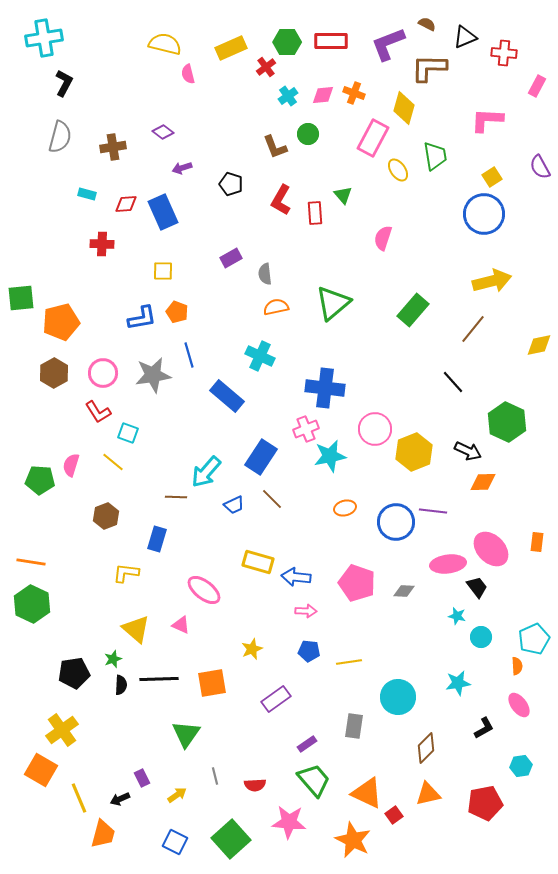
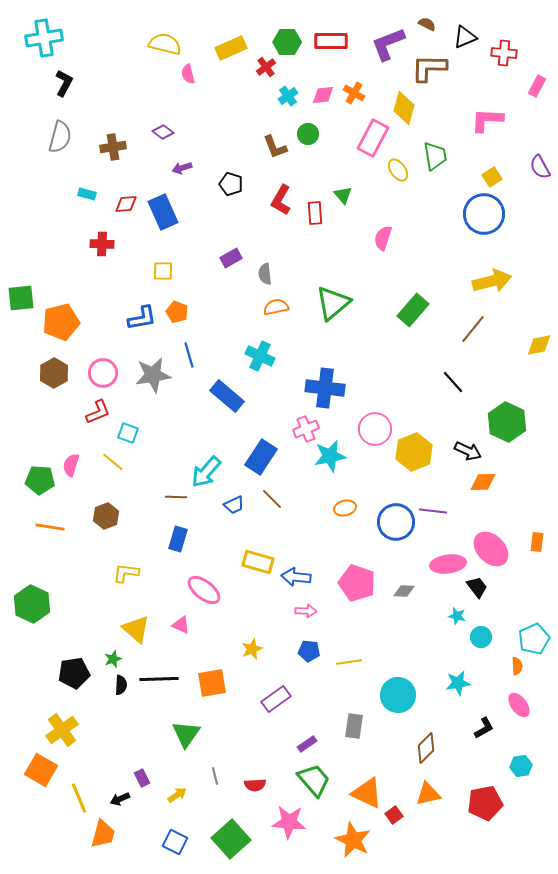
orange cross at (354, 93): rotated 10 degrees clockwise
red L-shape at (98, 412): rotated 80 degrees counterclockwise
blue rectangle at (157, 539): moved 21 px right
orange line at (31, 562): moved 19 px right, 35 px up
cyan circle at (398, 697): moved 2 px up
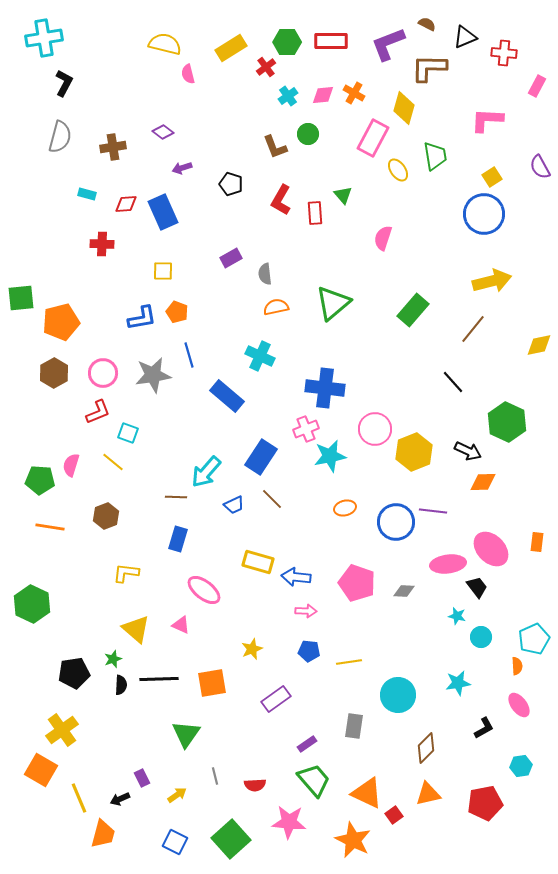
yellow rectangle at (231, 48): rotated 8 degrees counterclockwise
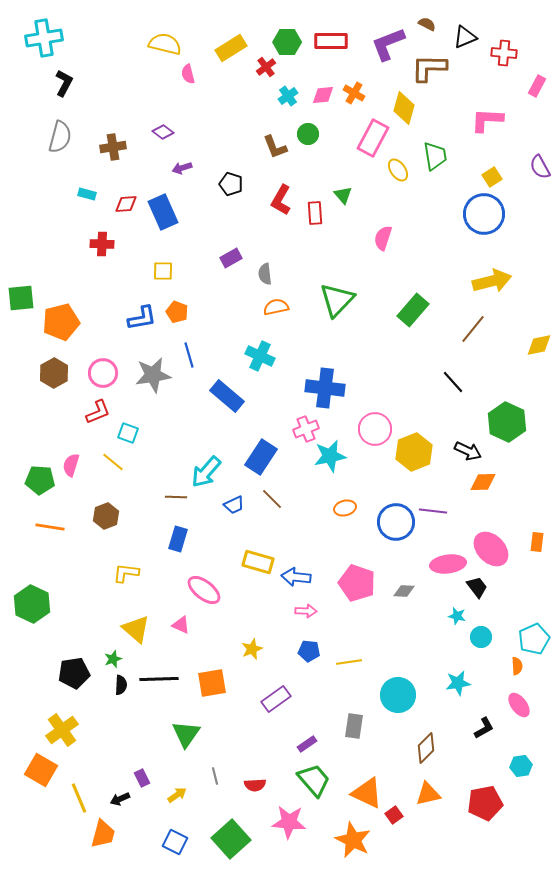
green triangle at (333, 303): moved 4 px right, 3 px up; rotated 6 degrees counterclockwise
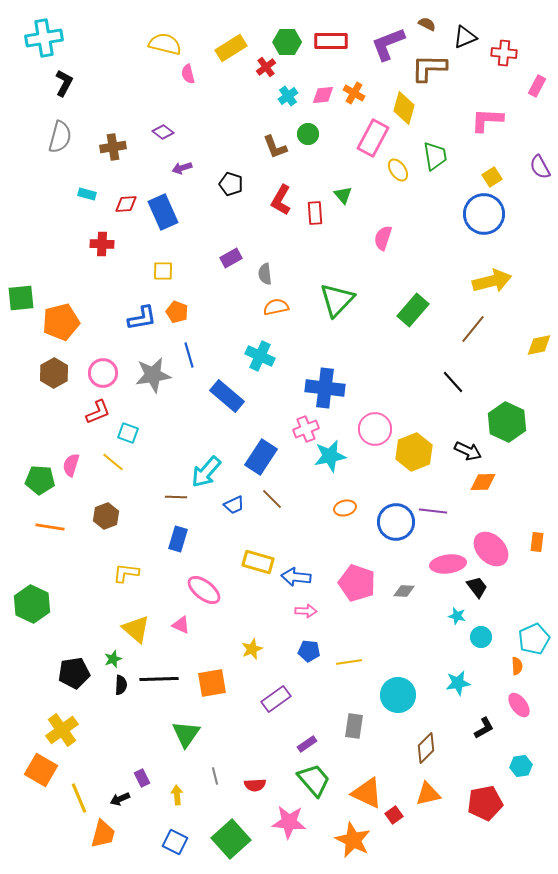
yellow arrow at (177, 795): rotated 60 degrees counterclockwise
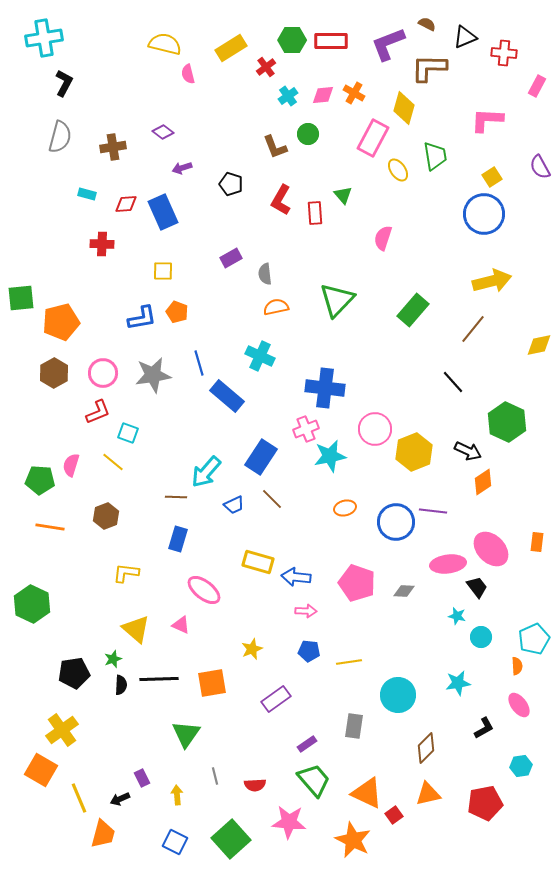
green hexagon at (287, 42): moved 5 px right, 2 px up
blue line at (189, 355): moved 10 px right, 8 px down
orange diamond at (483, 482): rotated 32 degrees counterclockwise
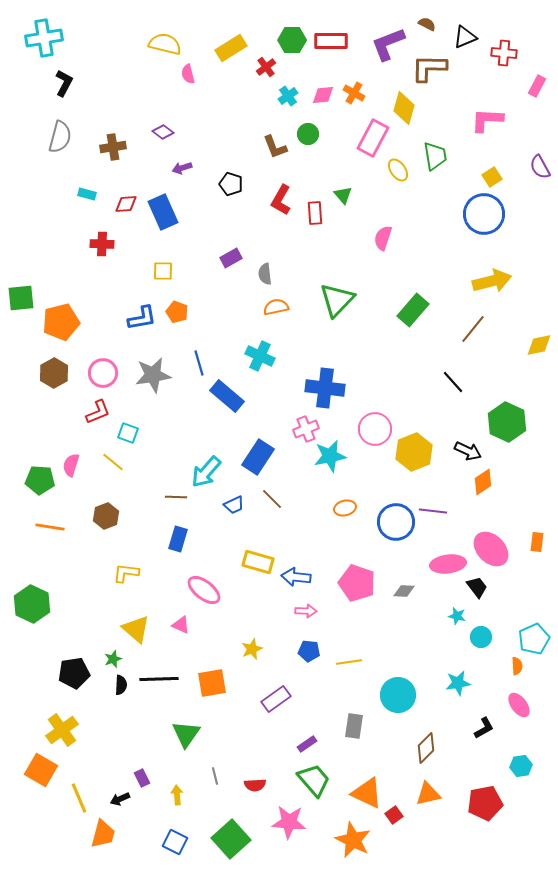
blue rectangle at (261, 457): moved 3 px left
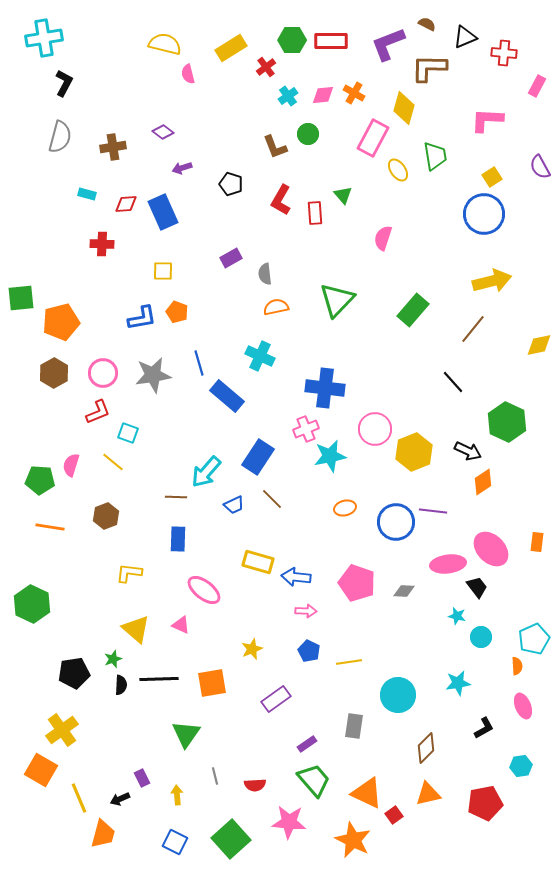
blue rectangle at (178, 539): rotated 15 degrees counterclockwise
yellow L-shape at (126, 573): moved 3 px right
blue pentagon at (309, 651): rotated 20 degrees clockwise
pink ellipse at (519, 705): moved 4 px right, 1 px down; rotated 15 degrees clockwise
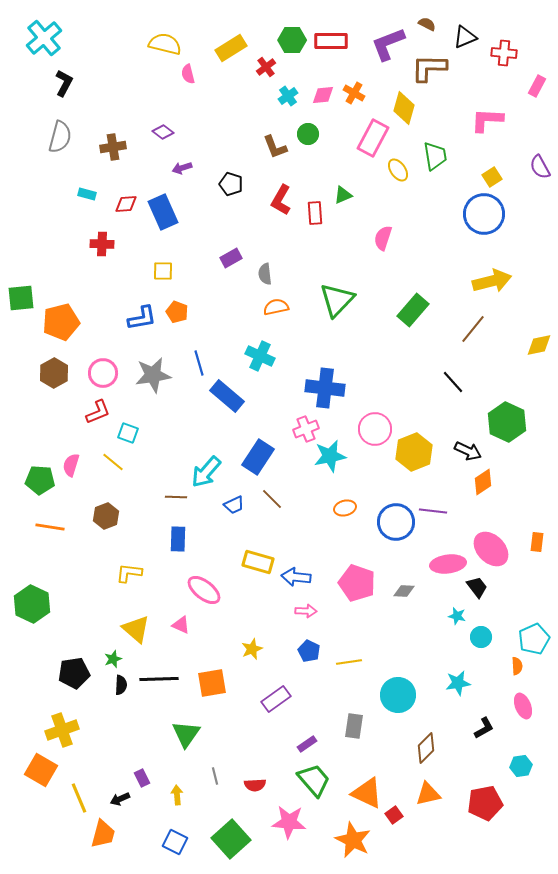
cyan cross at (44, 38): rotated 30 degrees counterclockwise
green triangle at (343, 195): rotated 48 degrees clockwise
yellow cross at (62, 730): rotated 16 degrees clockwise
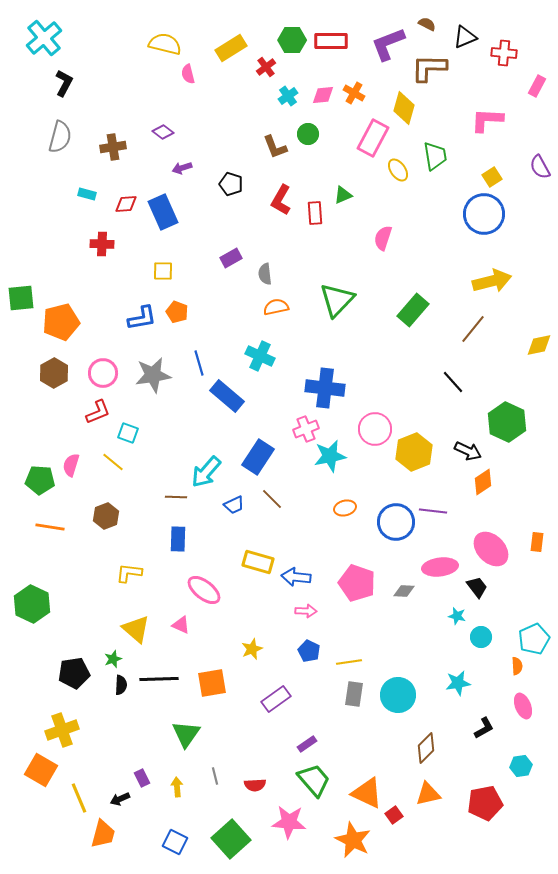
pink ellipse at (448, 564): moved 8 px left, 3 px down
gray rectangle at (354, 726): moved 32 px up
yellow arrow at (177, 795): moved 8 px up
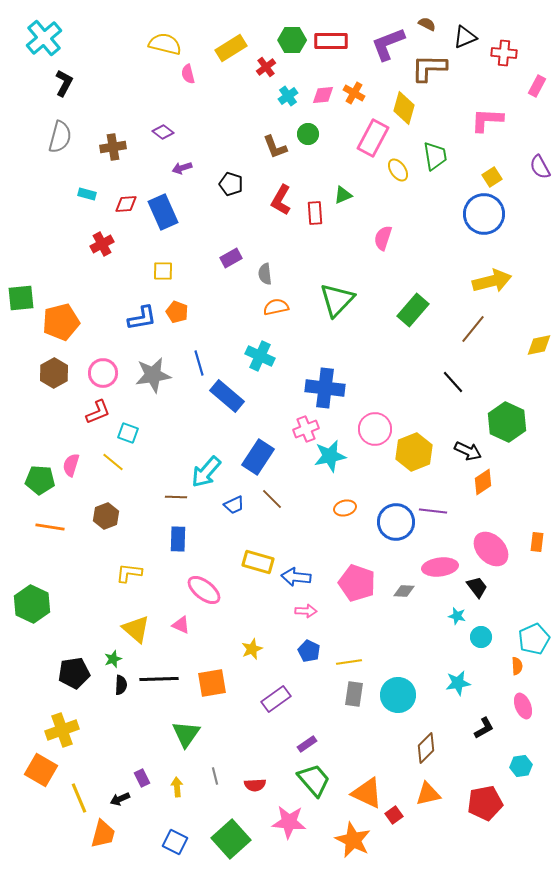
red cross at (102, 244): rotated 30 degrees counterclockwise
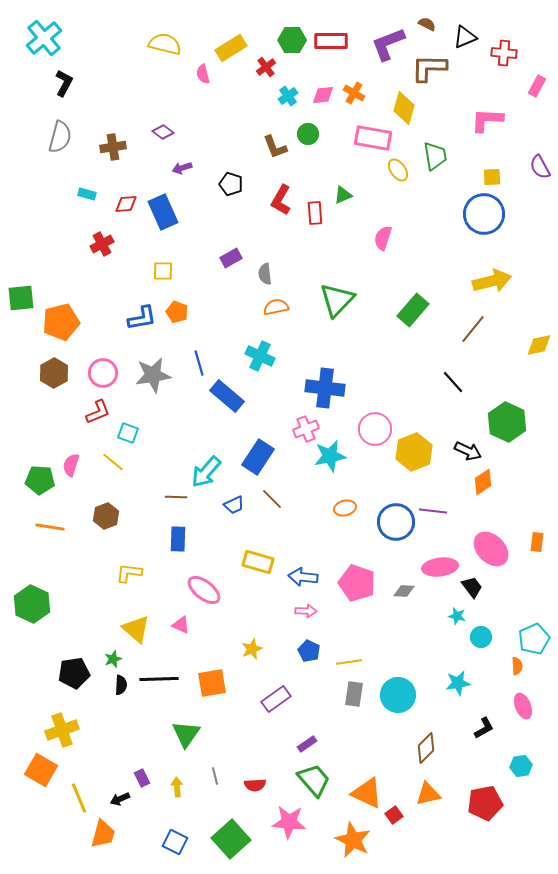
pink semicircle at (188, 74): moved 15 px right
pink rectangle at (373, 138): rotated 72 degrees clockwise
yellow square at (492, 177): rotated 30 degrees clockwise
blue arrow at (296, 577): moved 7 px right
black trapezoid at (477, 587): moved 5 px left
